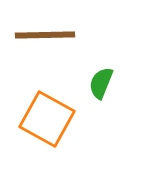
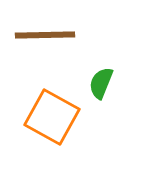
orange square: moved 5 px right, 2 px up
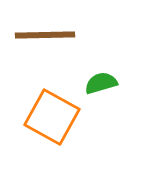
green semicircle: rotated 52 degrees clockwise
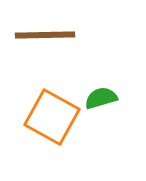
green semicircle: moved 15 px down
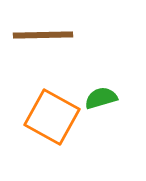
brown line: moved 2 px left
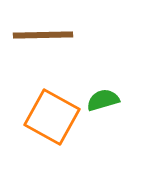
green semicircle: moved 2 px right, 2 px down
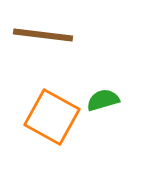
brown line: rotated 8 degrees clockwise
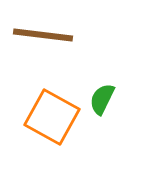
green semicircle: moved 1 px left, 1 px up; rotated 48 degrees counterclockwise
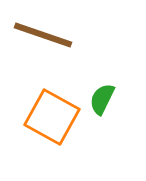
brown line: rotated 12 degrees clockwise
